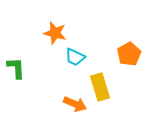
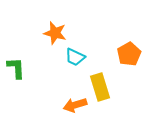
orange arrow: moved 1 px down; rotated 140 degrees clockwise
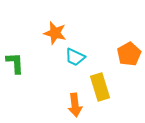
green L-shape: moved 1 px left, 5 px up
orange arrow: rotated 80 degrees counterclockwise
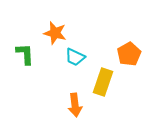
green L-shape: moved 10 px right, 9 px up
yellow rectangle: moved 3 px right, 5 px up; rotated 36 degrees clockwise
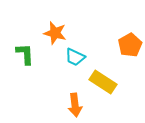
orange pentagon: moved 1 px right, 9 px up
yellow rectangle: rotated 76 degrees counterclockwise
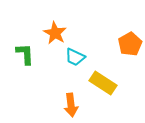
orange star: rotated 15 degrees clockwise
orange pentagon: moved 1 px up
yellow rectangle: moved 1 px down
orange arrow: moved 4 px left
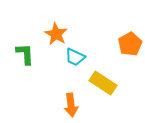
orange star: moved 1 px right, 1 px down
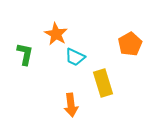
green L-shape: rotated 15 degrees clockwise
yellow rectangle: rotated 40 degrees clockwise
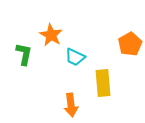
orange star: moved 5 px left, 1 px down
green L-shape: moved 1 px left
yellow rectangle: rotated 12 degrees clockwise
